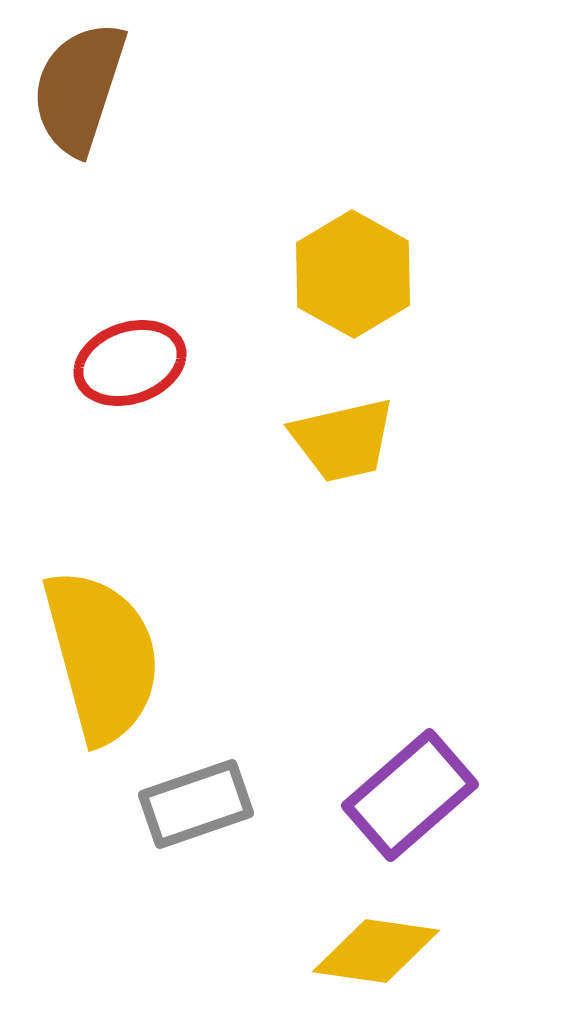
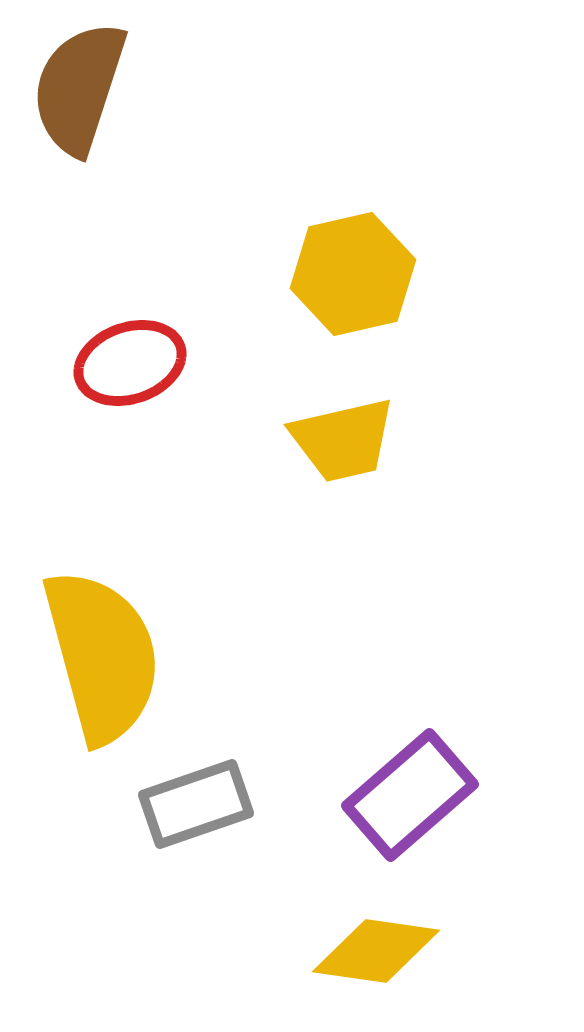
yellow hexagon: rotated 18 degrees clockwise
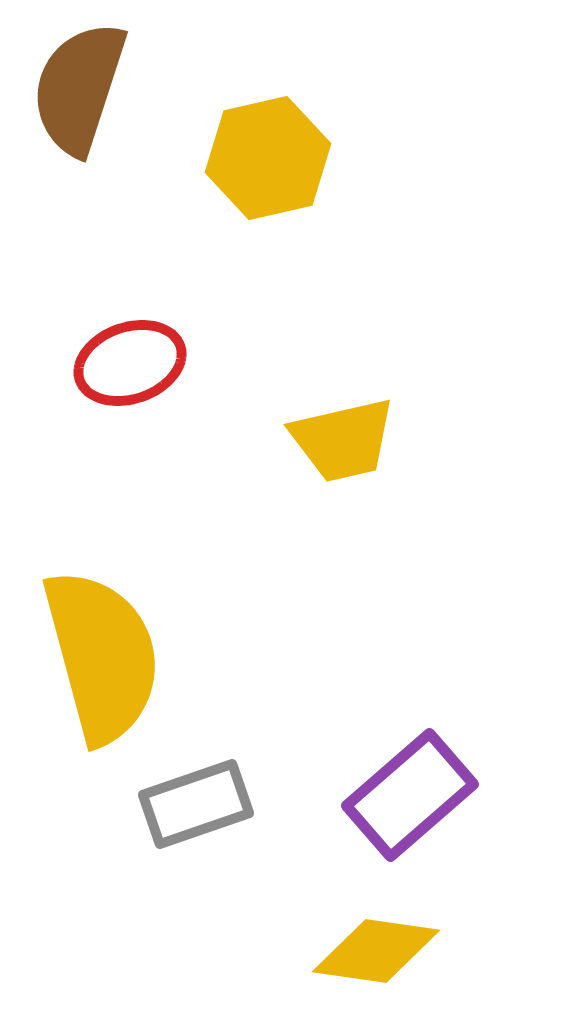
yellow hexagon: moved 85 px left, 116 px up
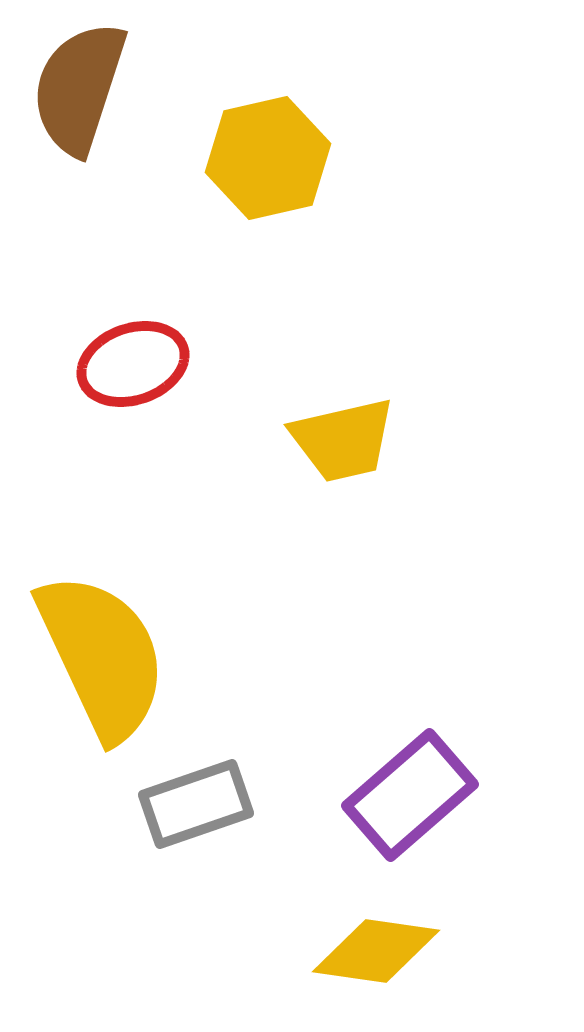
red ellipse: moved 3 px right, 1 px down
yellow semicircle: rotated 10 degrees counterclockwise
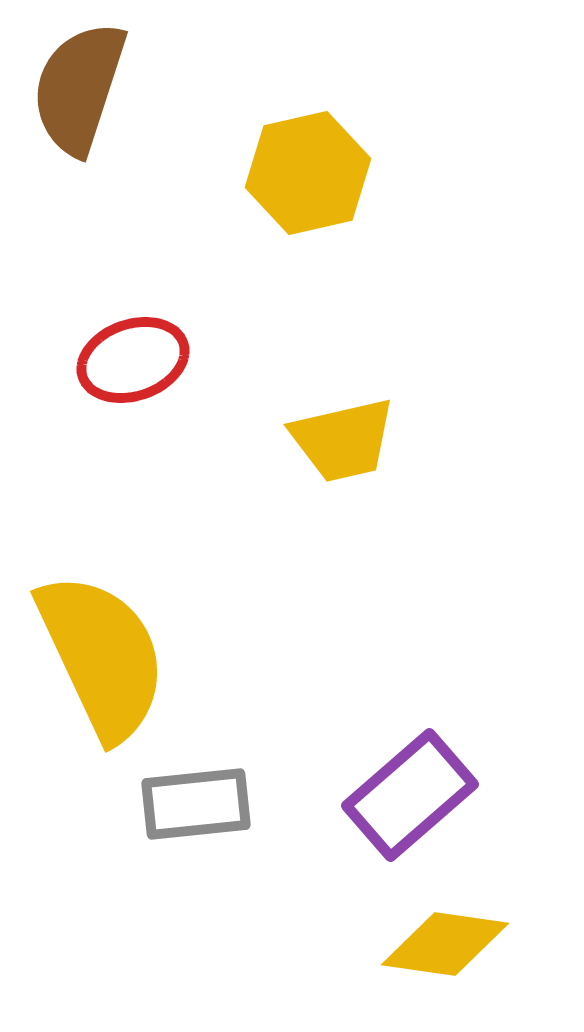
yellow hexagon: moved 40 px right, 15 px down
red ellipse: moved 4 px up
gray rectangle: rotated 13 degrees clockwise
yellow diamond: moved 69 px right, 7 px up
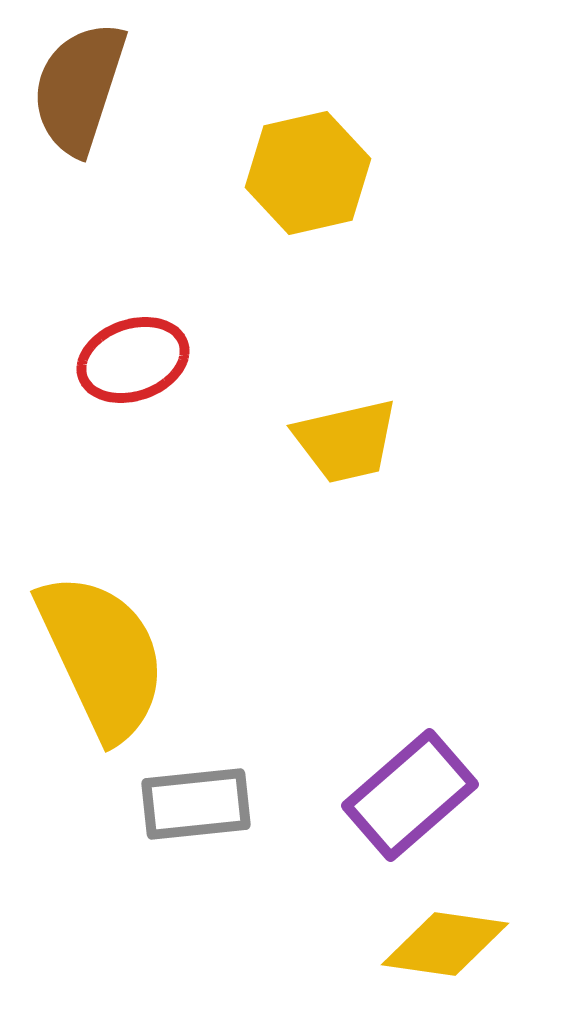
yellow trapezoid: moved 3 px right, 1 px down
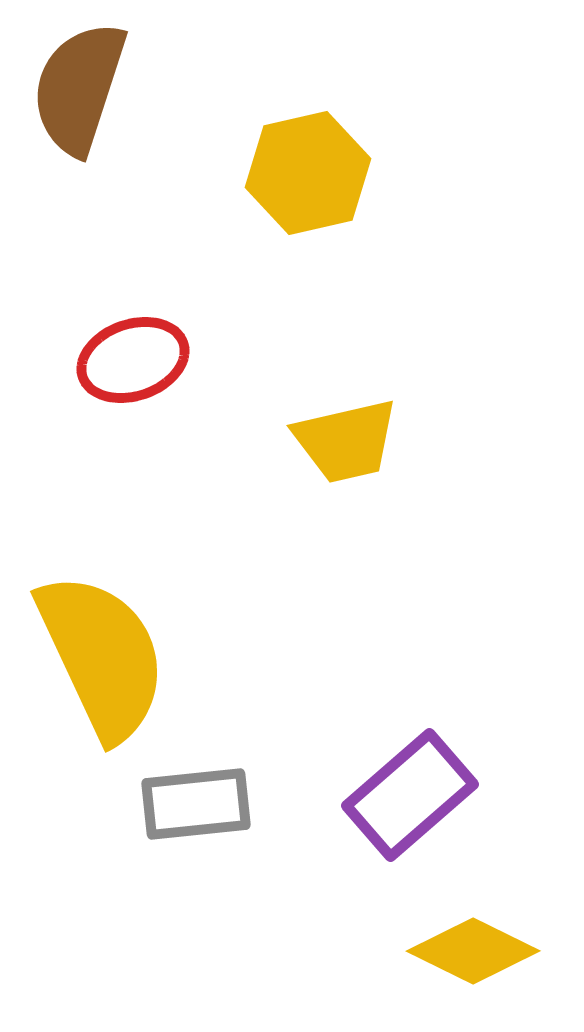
yellow diamond: moved 28 px right, 7 px down; rotated 18 degrees clockwise
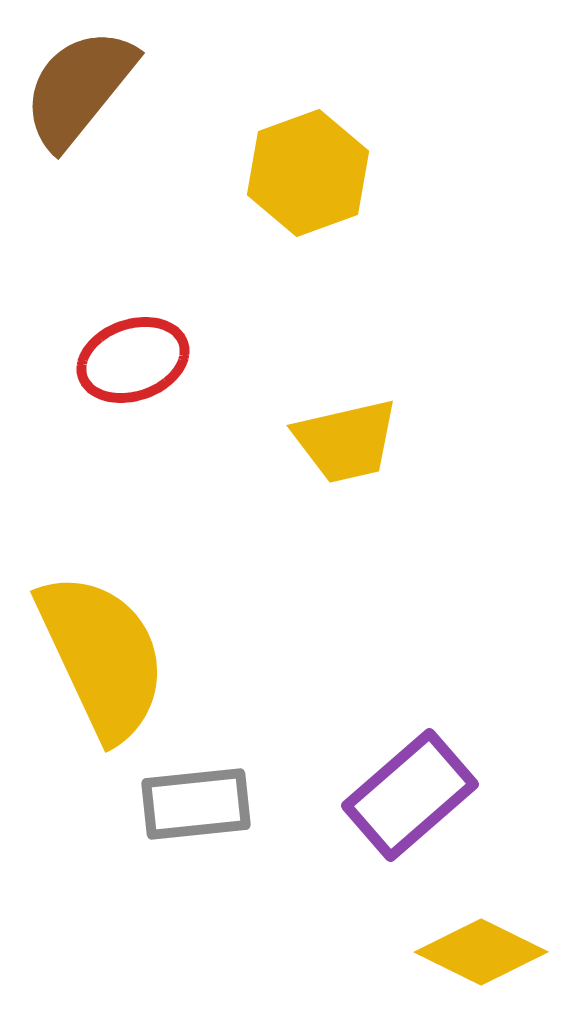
brown semicircle: rotated 21 degrees clockwise
yellow hexagon: rotated 7 degrees counterclockwise
yellow diamond: moved 8 px right, 1 px down
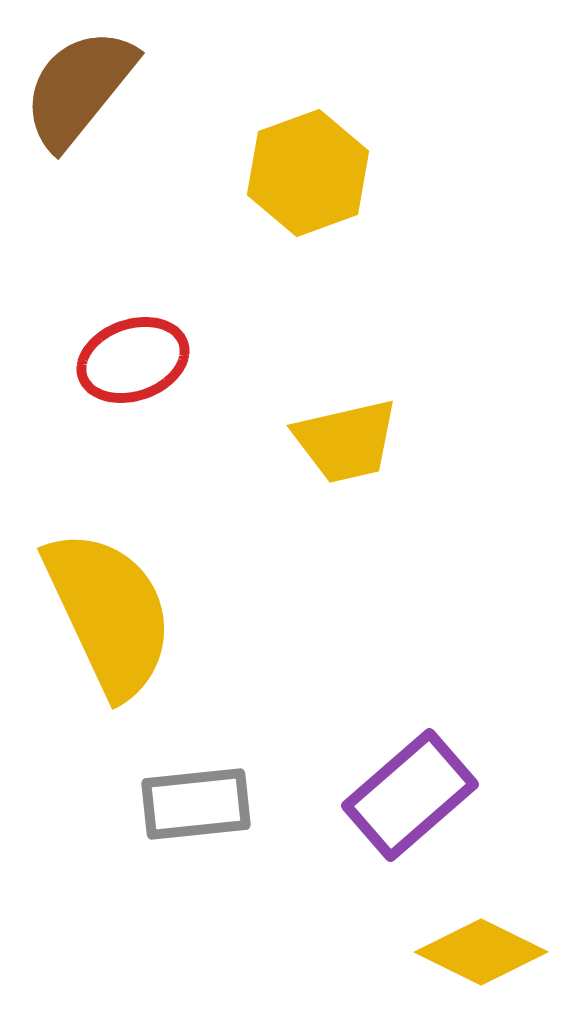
yellow semicircle: moved 7 px right, 43 px up
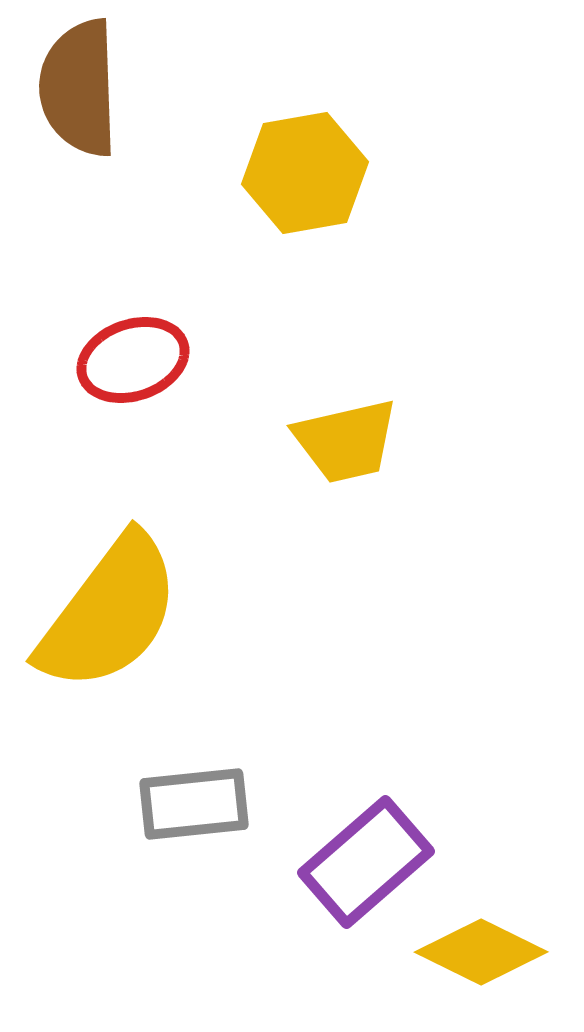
brown semicircle: rotated 41 degrees counterclockwise
yellow hexagon: moved 3 px left; rotated 10 degrees clockwise
yellow semicircle: rotated 62 degrees clockwise
purple rectangle: moved 44 px left, 67 px down
gray rectangle: moved 2 px left
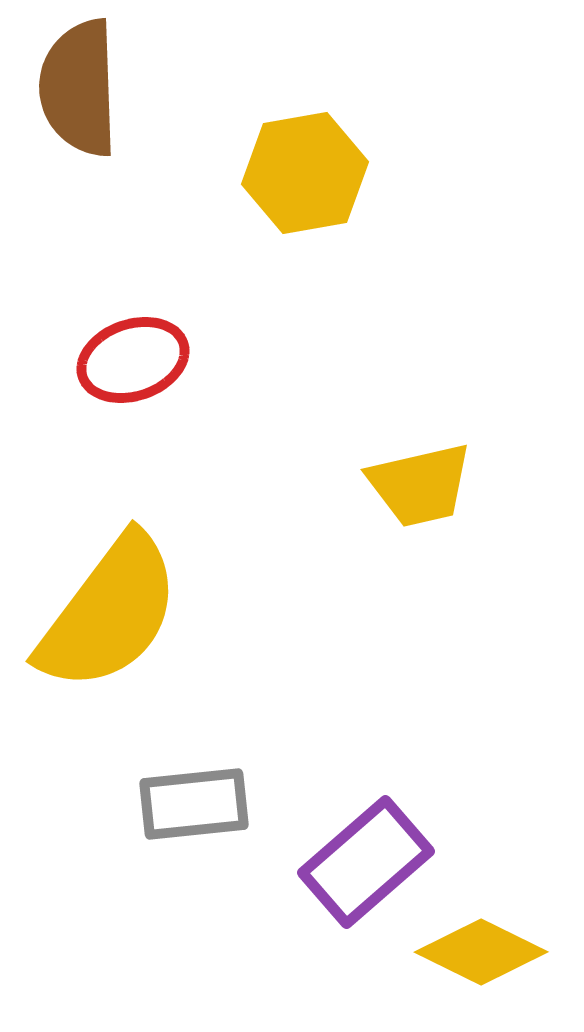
yellow trapezoid: moved 74 px right, 44 px down
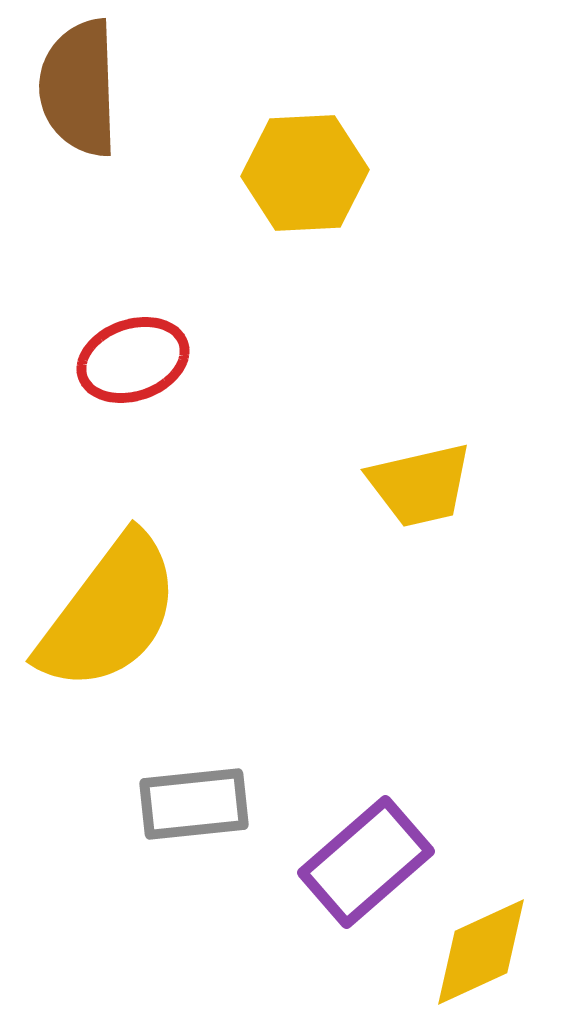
yellow hexagon: rotated 7 degrees clockwise
yellow diamond: rotated 51 degrees counterclockwise
